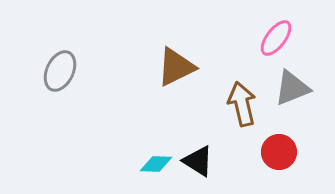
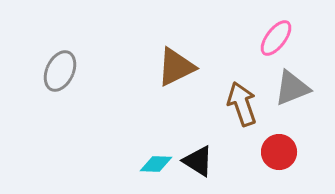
brown arrow: rotated 6 degrees counterclockwise
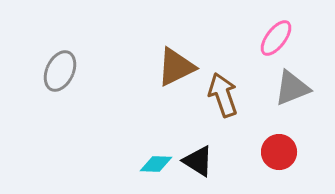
brown arrow: moved 19 px left, 9 px up
